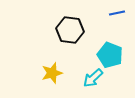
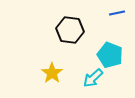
yellow star: rotated 20 degrees counterclockwise
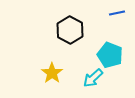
black hexagon: rotated 20 degrees clockwise
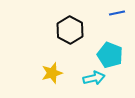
yellow star: rotated 20 degrees clockwise
cyan arrow: moved 1 px right; rotated 150 degrees counterclockwise
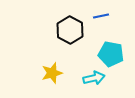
blue line: moved 16 px left, 3 px down
cyan pentagon: moved 1 px right, 1 px up; rotated 10 degrees counterclockwise
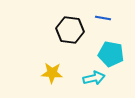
blue line: moved 2 px right, 2 px down; rotated 21 degrees clockwise
black hexagon: rotated 20 degrees counterclockwise
yellow star: rotated 20 degrees clockwise
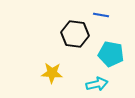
blue line: moved 2 px left, 3 px up
black hexagon: moved 5 px right, 4 px down
cyan arrow: moved 3 px right, 6 px down
